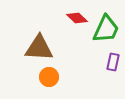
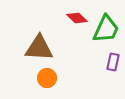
orange circle: moved 2 px left, 1 px down
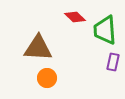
red diamond: moved 2 px left, 1 px up
green trapezoid: moved 1 px left, 1 px down; rotated 152 degrees clockwise
brown triangle: moved 1 px left
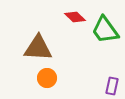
green trapezoid: rotated 32 degrees counterclockwise
purple rectangle: moved 1 px left, 24 px down
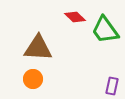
orange circle: moved 14 px left, 1 px down
